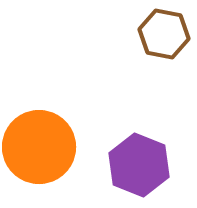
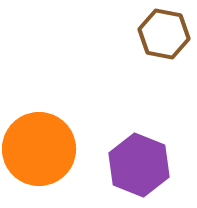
orange circle: moved 2 px down
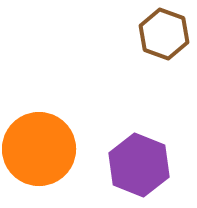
brown hexagon: rotated 9 degrees clockwise
